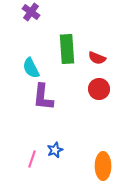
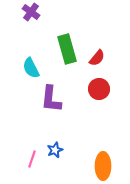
green rectangle: rotated 12 degrees counterclockwise
red semicircle: rotated 72 degrees counterclockwise
purple L-shape: moved 8 px right, 2 px down
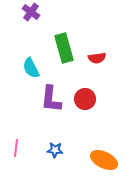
green rectangle: moved 3 px left, 1 px up
red semicircle: rotated 42 degrees clockwise
red circle: moved 14 px left, 10 px down
blue star: rotated 28 degrees clockwise
pink line: moved 16 px left, 11 px up; rotated 12 degrees counterclockwise
orange ellipse: moved 1 px right, 6 px up; rotated 64 degrees counterclockwise
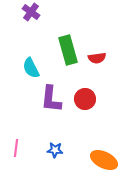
green rectangle: moved 4 px right, 2 px down
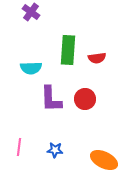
green rectangle: rotated 20 degrees clockwise
cyan semicircle: rotated 65 degrees counterclockwise
purple L-shape: rotated 8 degrees counterclockwise
pink line: moved 3 px right, 1 px up
